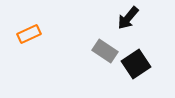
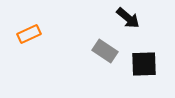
black arrow: rotated 90 degrees counterclockwise
black square: moved 8 px right; rotated 32 degrees clockwise
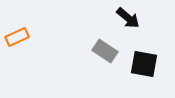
orange rectangle: moved 12 px left, 3 px down
black square: rotated 12 degrees clockwise
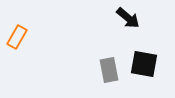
orange rectangle: rotated 35 degrees counterclockwise
gray rectangle: moved 4 px right, 19 px down; rotated 45 degrees clockwise
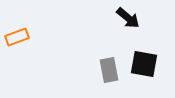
orange rectangle: rotated 40 degrees clockwise
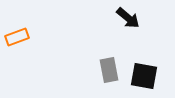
black square: moved 12 px down
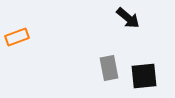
gray rectangle: moved 2 px up
black square: rotated 16 degrees counterclockwise
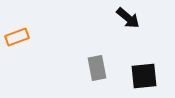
gray rectangle: moved 12 px left
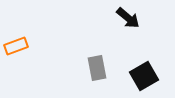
orange rectangle: moved 1 px left, 9 px down
black square: rotated 24 degrees counterclockwise
